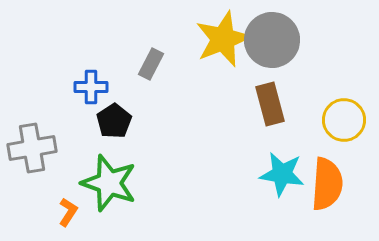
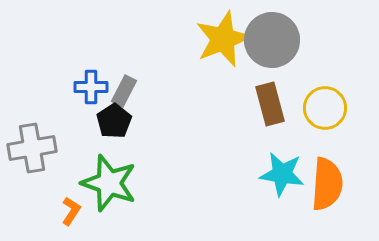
gray rectangle: moved 27 px left, 27 px down
yellow circle: moved 19 px left, 12 px up
orange L-shape: moved 3 px right, 1 px up
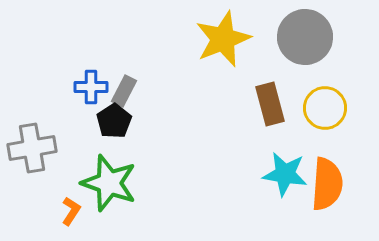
gray circle: moved 33 px right, 3 px up
cyan star: moved 3 px right
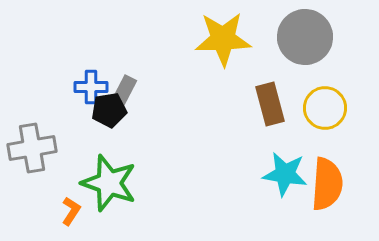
yellow star: rotated 20 degrees clockwise
black pentagon: moved 5 px left, 11 px up; rotated 24 degrees clockwise
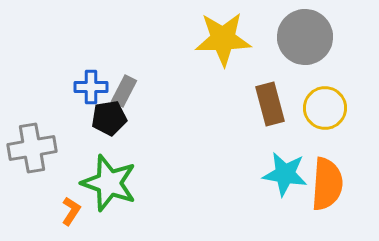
black pentagon: moved 8 px down
